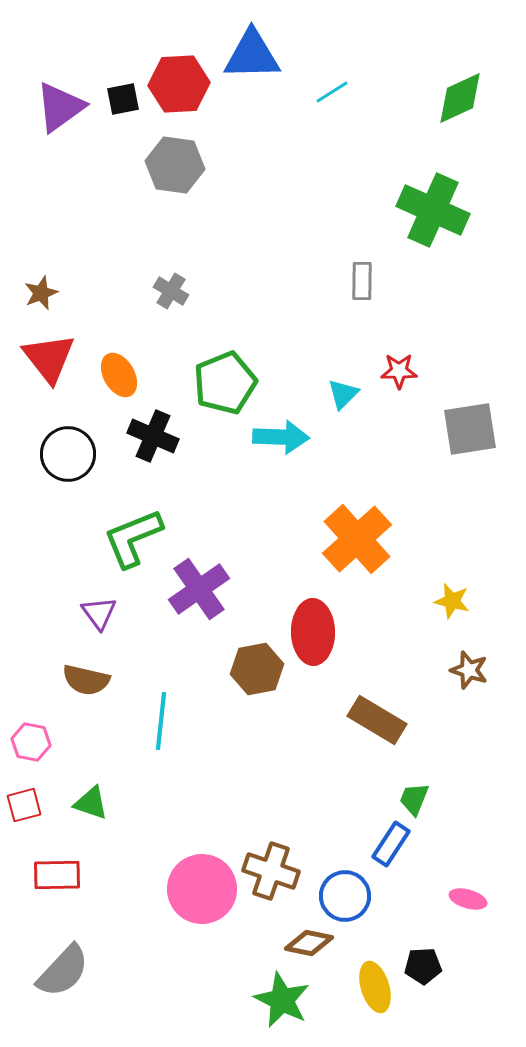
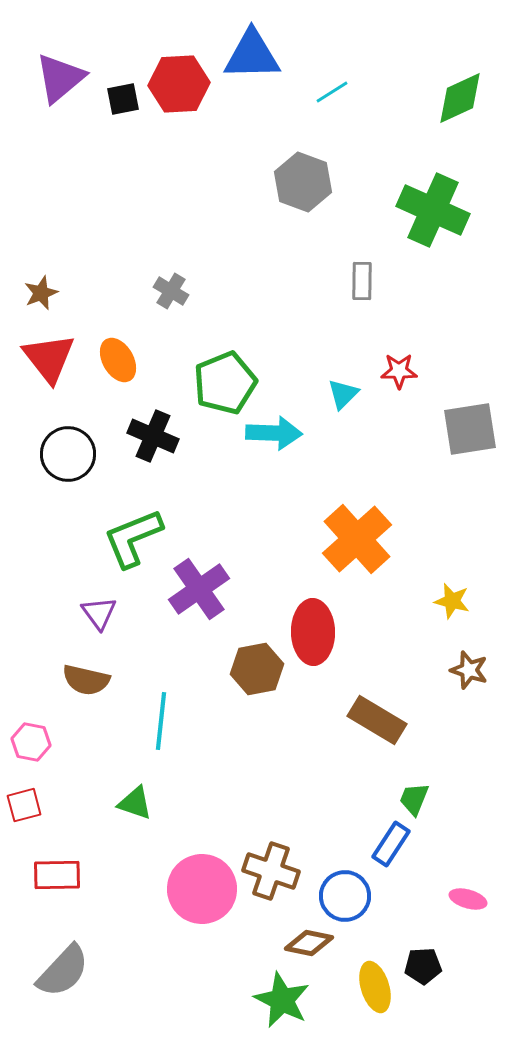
purple triangle at (60, 107): moved 29 px up; rotated 4 degrees counterclockwise
gray hexagon at (175, 165): moved 128 px right, 17 px down; rotated 12 degrees clockwise
orange ellipse at (119, 375): moved 1 px left, 15 px up
cyan arrow at (281, 437): moved 7 px left, 4 px up
green triangle at (91, 803): moved 44 px right
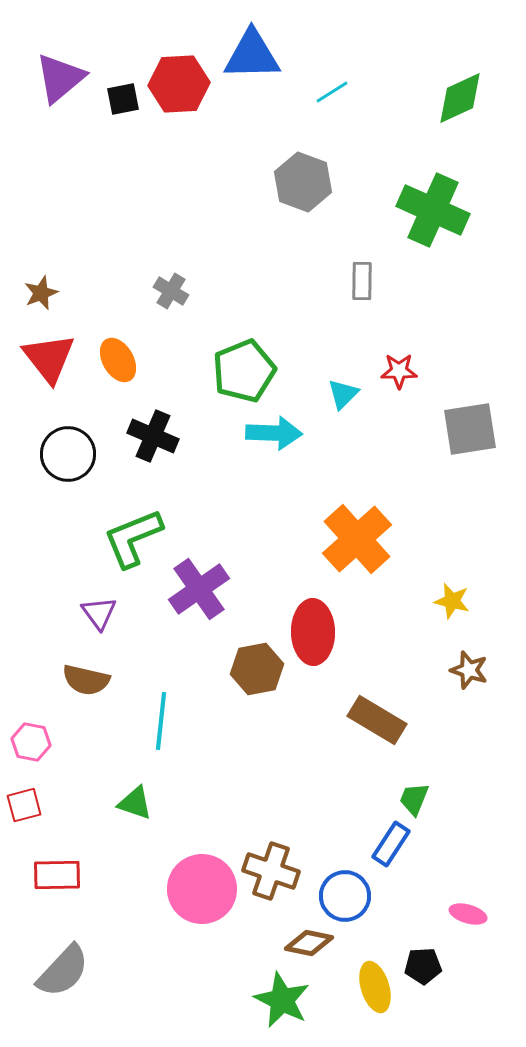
green pentagon at (225, 383): moved 19 px right, 12 px up
pink ellipse at (468, 899): moved 15 px down
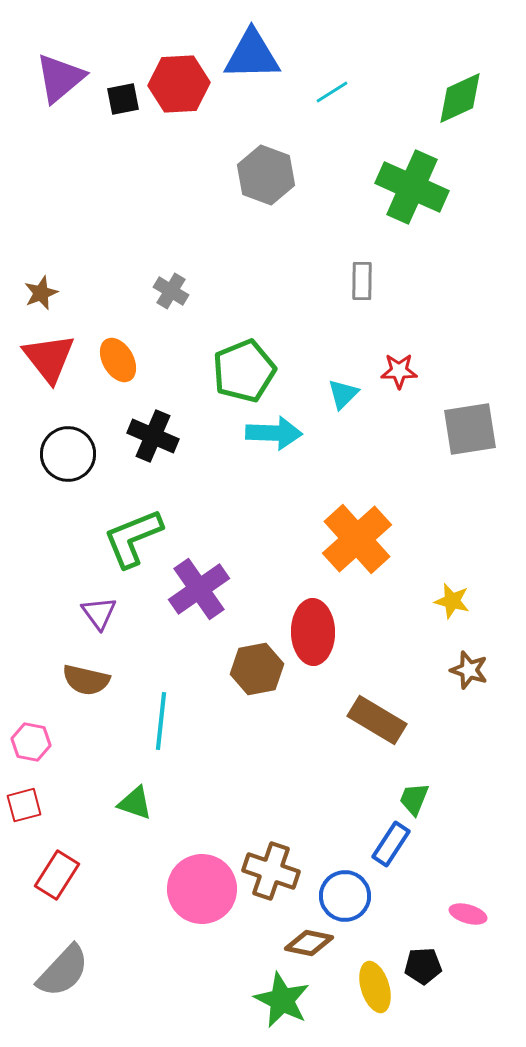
gray hexagon at (303, 182): moved 37 px left, 7 px up
green cross at (433, 210): moved 21 px left, 23 px up
red rectangle at (57, 875): rotated 57 degrees counterclockwise
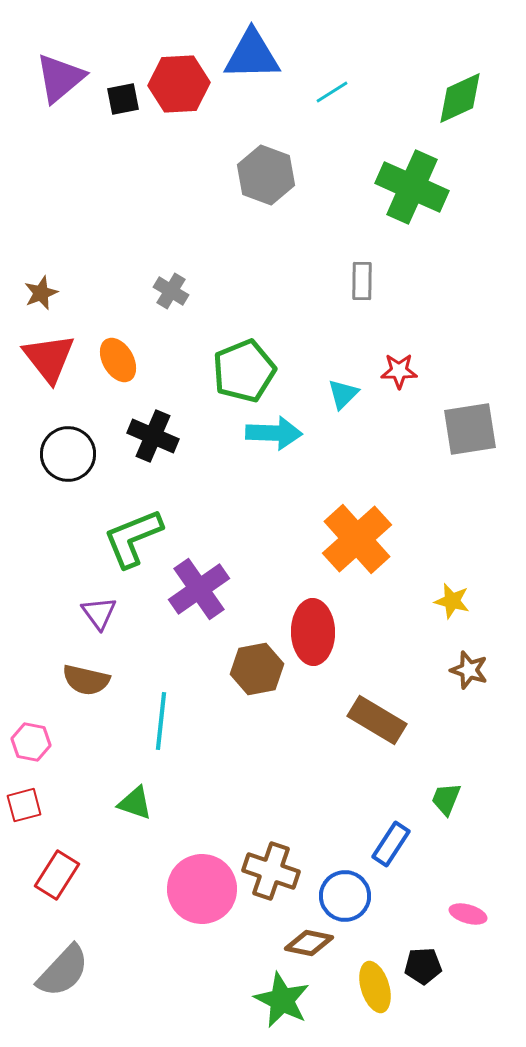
green trapezoid at (414, 799): moved 32 px right
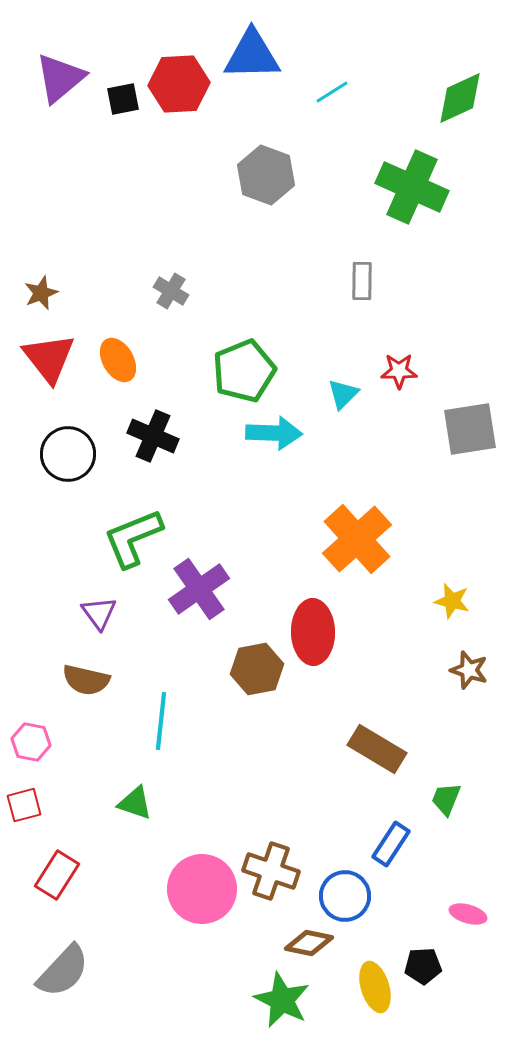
brown rectangle at (377, 720): moved 29 px down
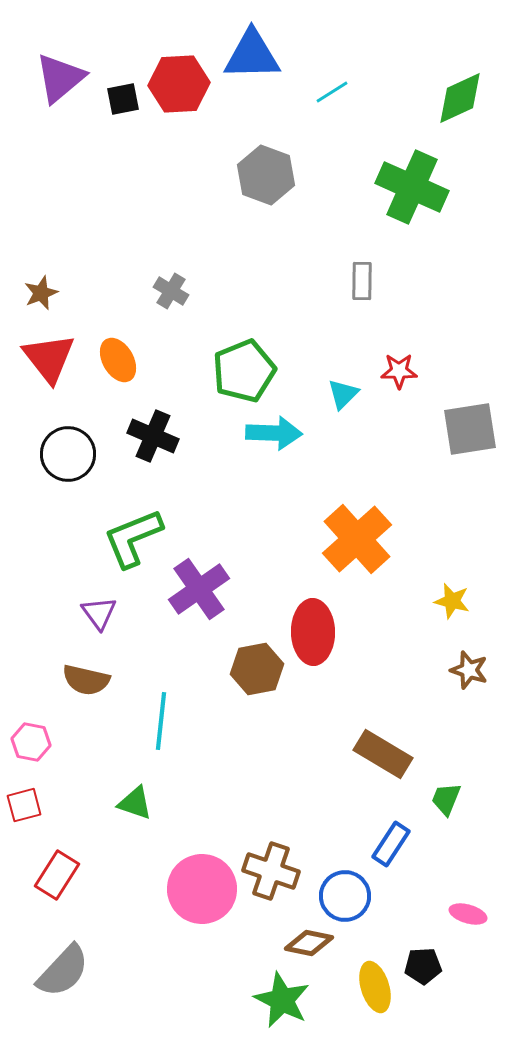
brown rectangle at (377, 749): moved 6 px right, 5 px down
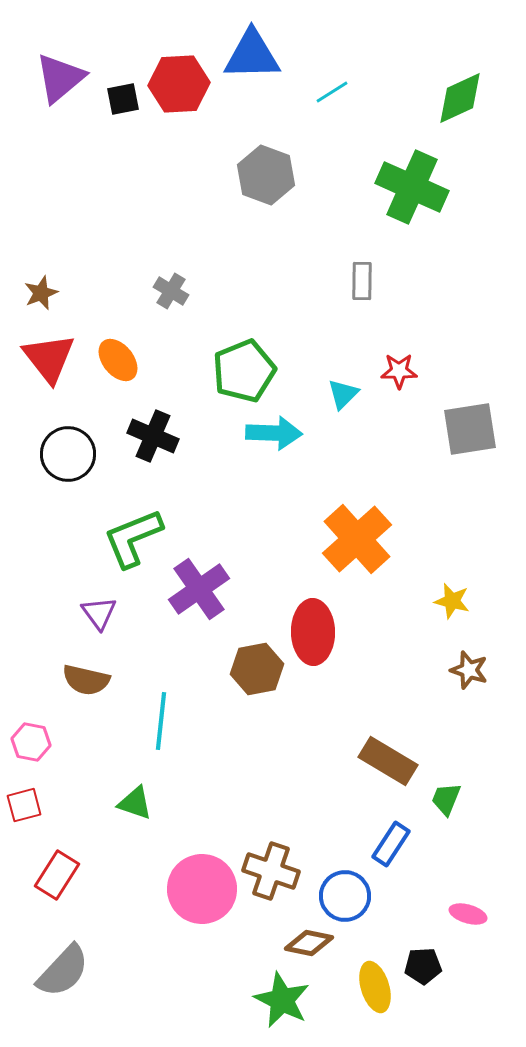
orange ellipse at (118, 360): rotated 9 degrees counterclockwise
brown rectangle at (383, 754): moved 5 px right, 7 px down
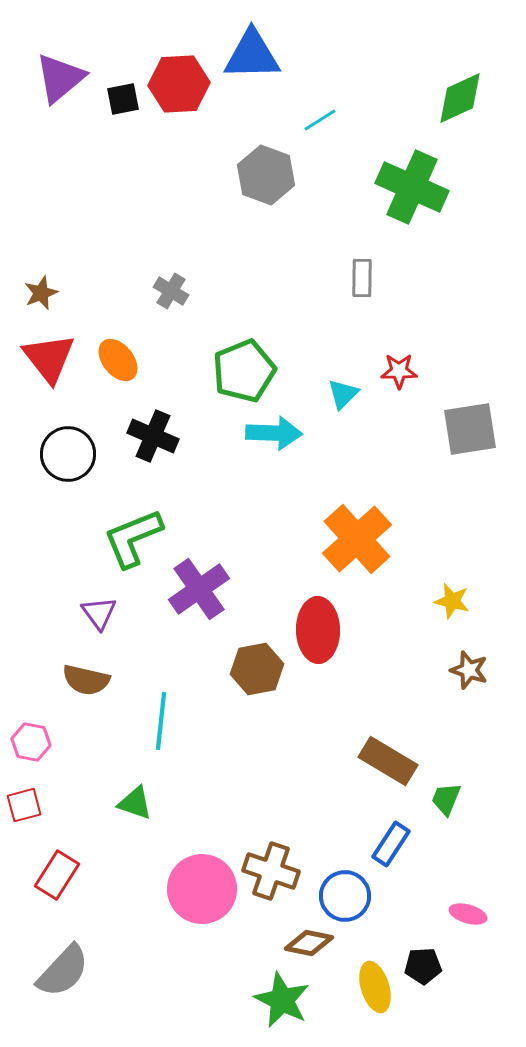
cyan line at (332, 92): moved 12 px left, 28 px down
gray rectangle at (362, 281): moved 3 px up
red ellipse at (313, 632): moved 5 px right, 2 px up
